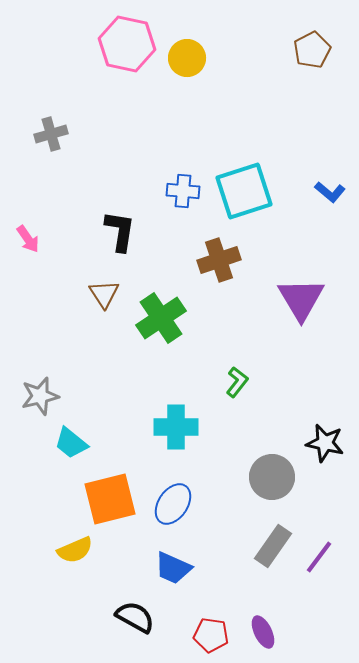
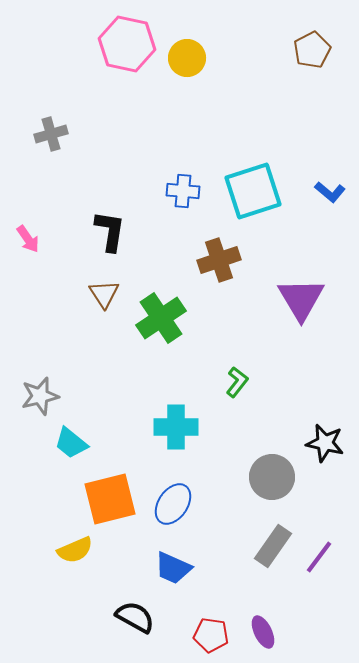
cyan square: moved 9 px right
black L-shape: moved 10 px left
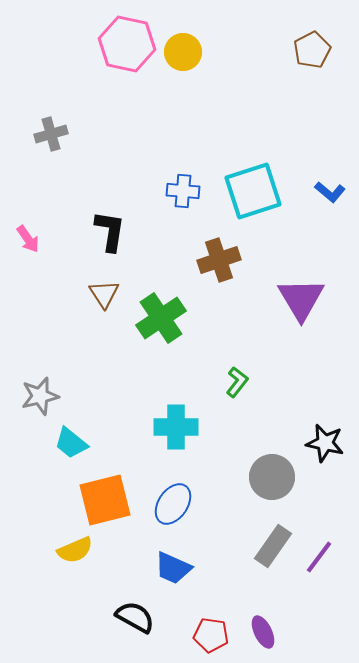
yellow circle: moved 4 px left, 6 px up
orange square: moved 5 px left, 1 px down
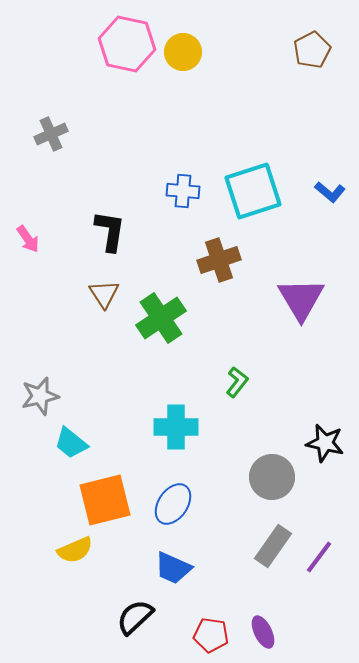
gray cross: rotated 8 degrees counterclockwise
black semicircle: rotated 72 degrees counterclockwise
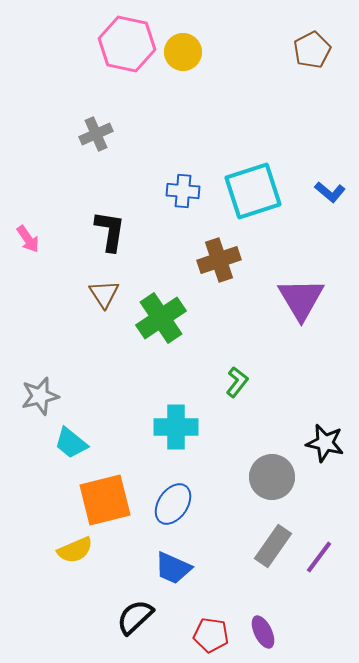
gray cross: moved 45 px right
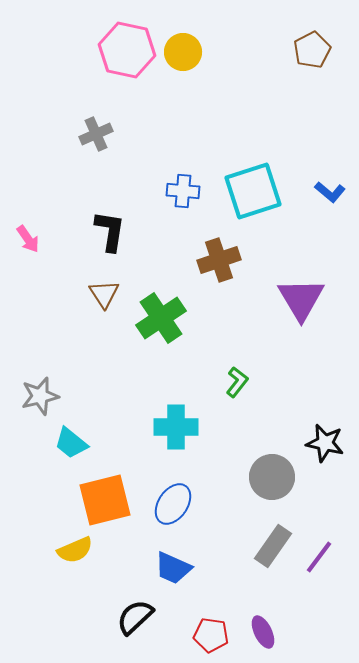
pink hexagon: moved 6 px down
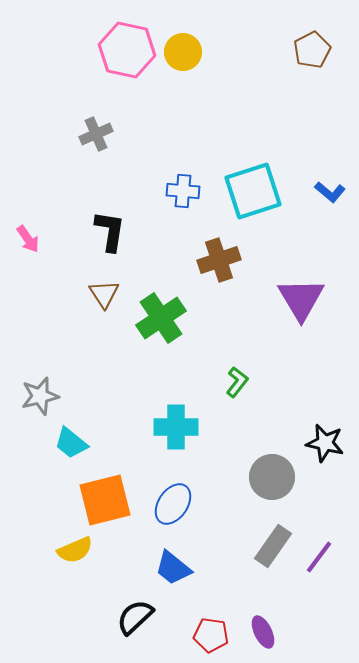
blue trapezoid: rotated 15 degrees clockwise
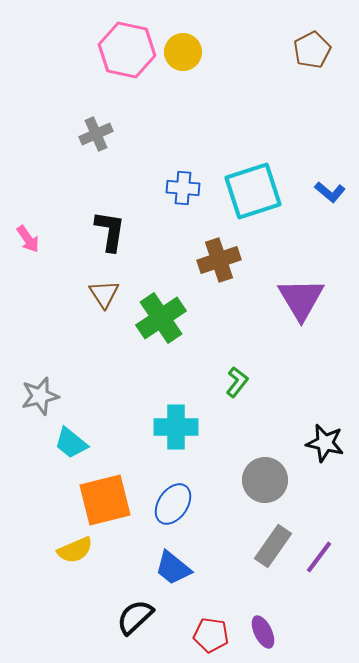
blue cross: moved 3 px up
gray circle: moved 7 px left, 3 px down
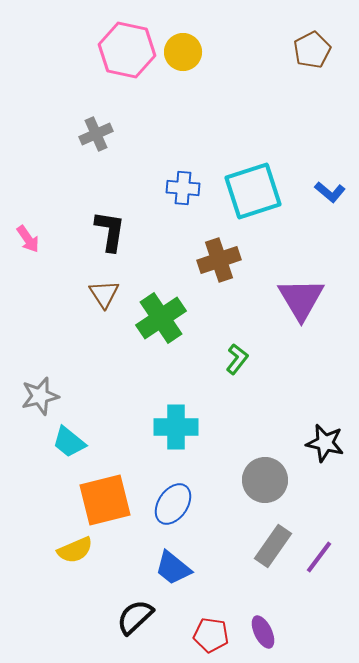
green L-shape: moved 23 px up
cyan trapezoid: moved 2 px left, 1 px up
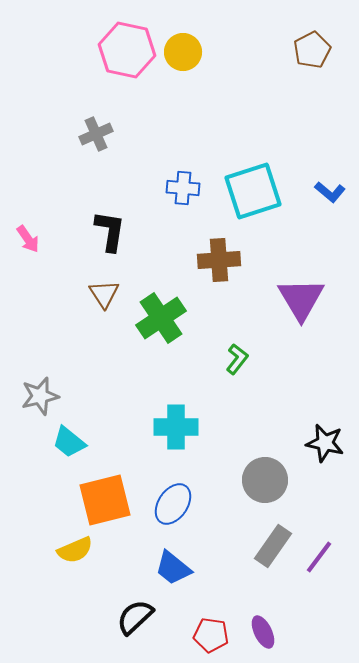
brown cross: rotated 15 degrees clockwise
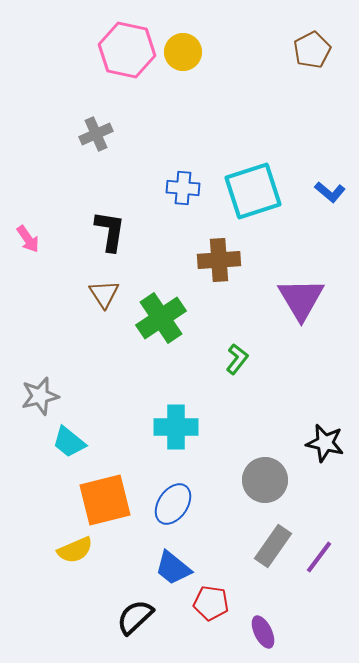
red pentagon: moved 32 px up
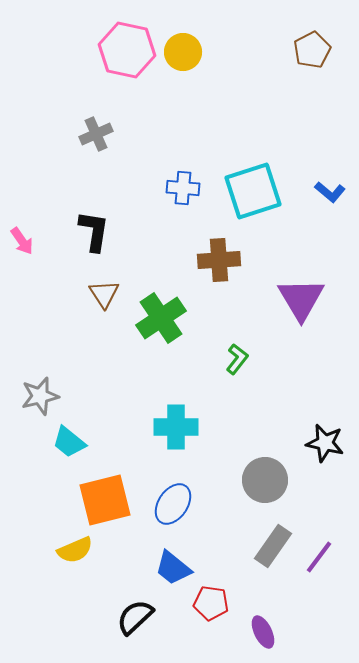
black L-shape: moved 16 px left
pink arrow: moved 6 px left, 2 px down
